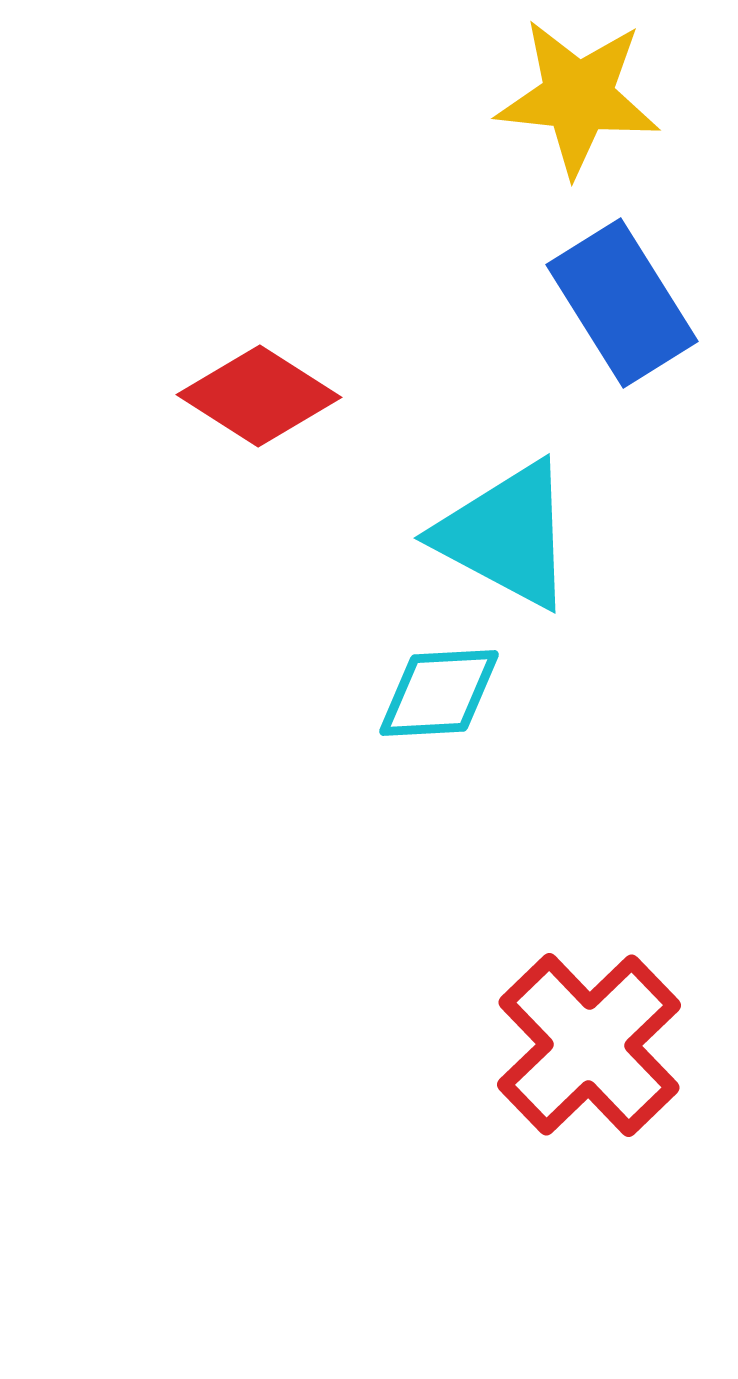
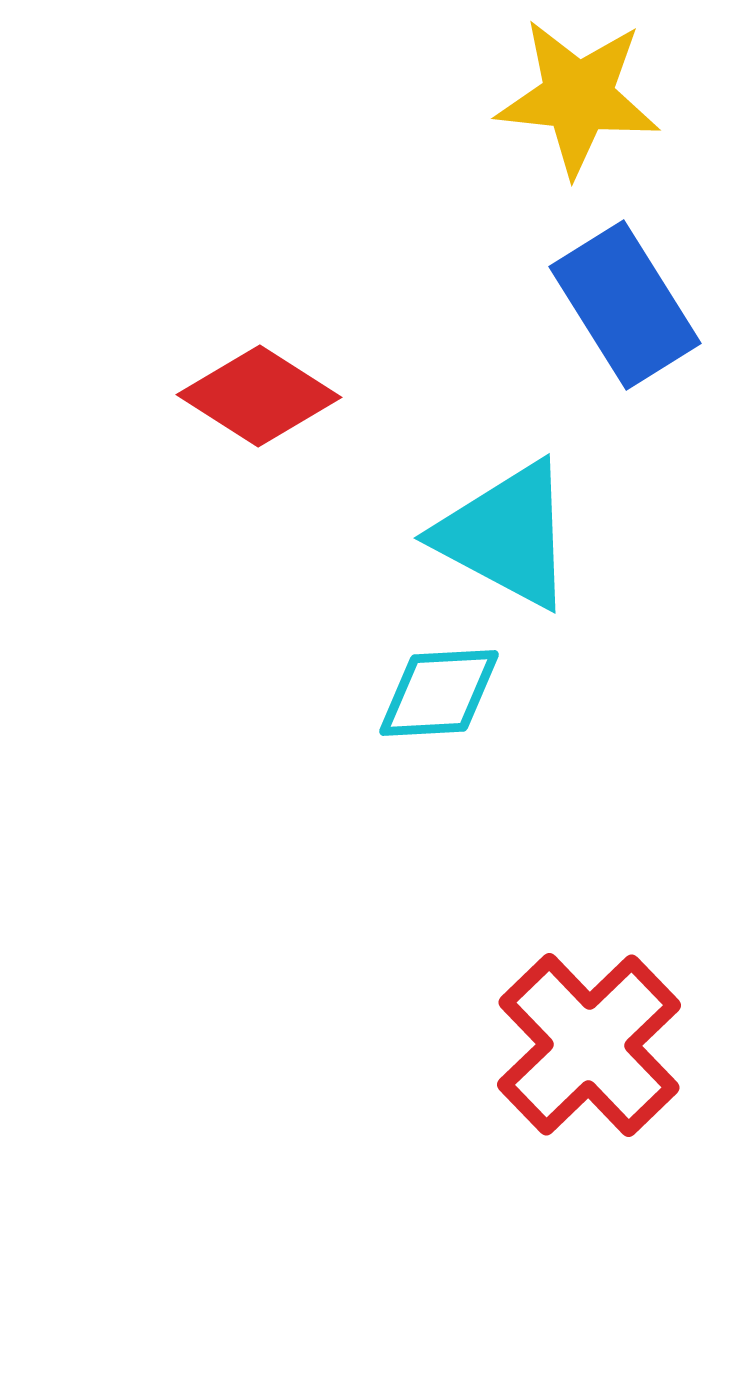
blue rectangle: moved 3 px right, 2 px down
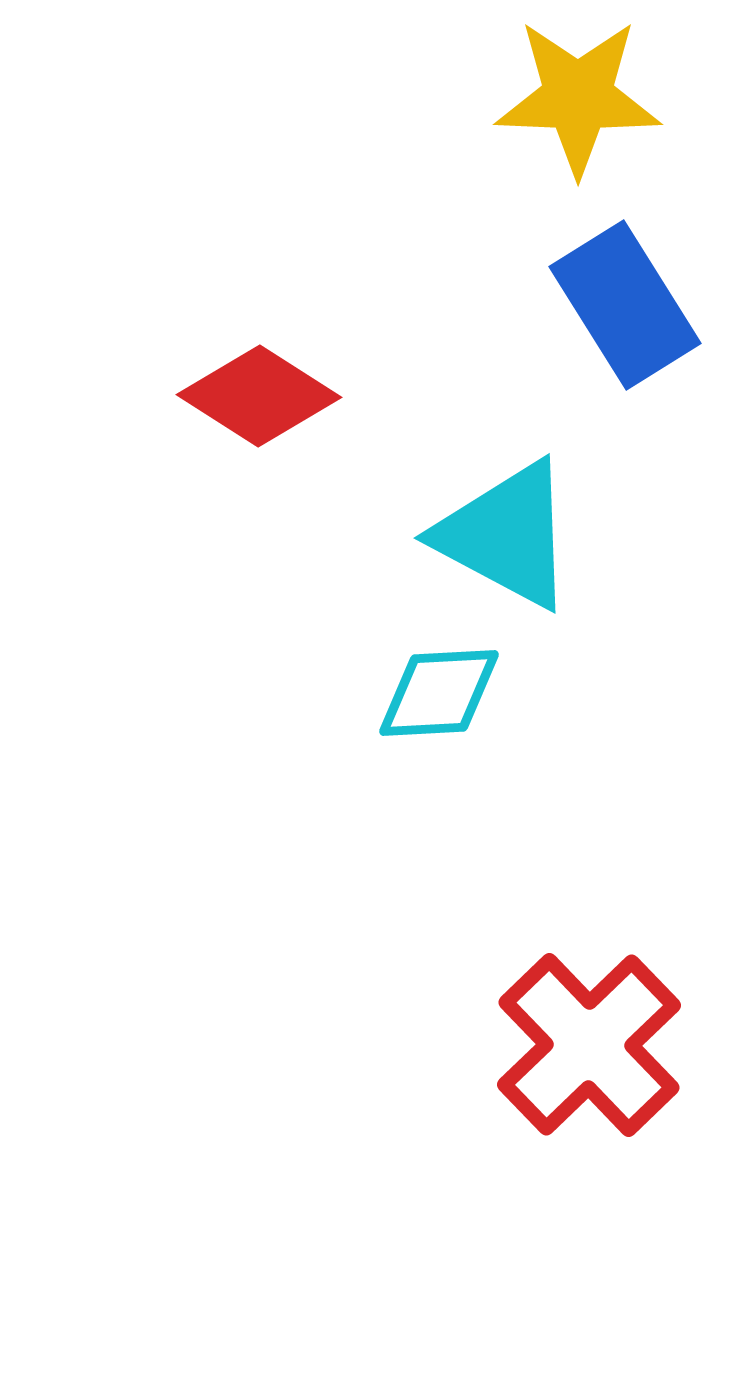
yellow star: rotated 4 degrees counterclockwise
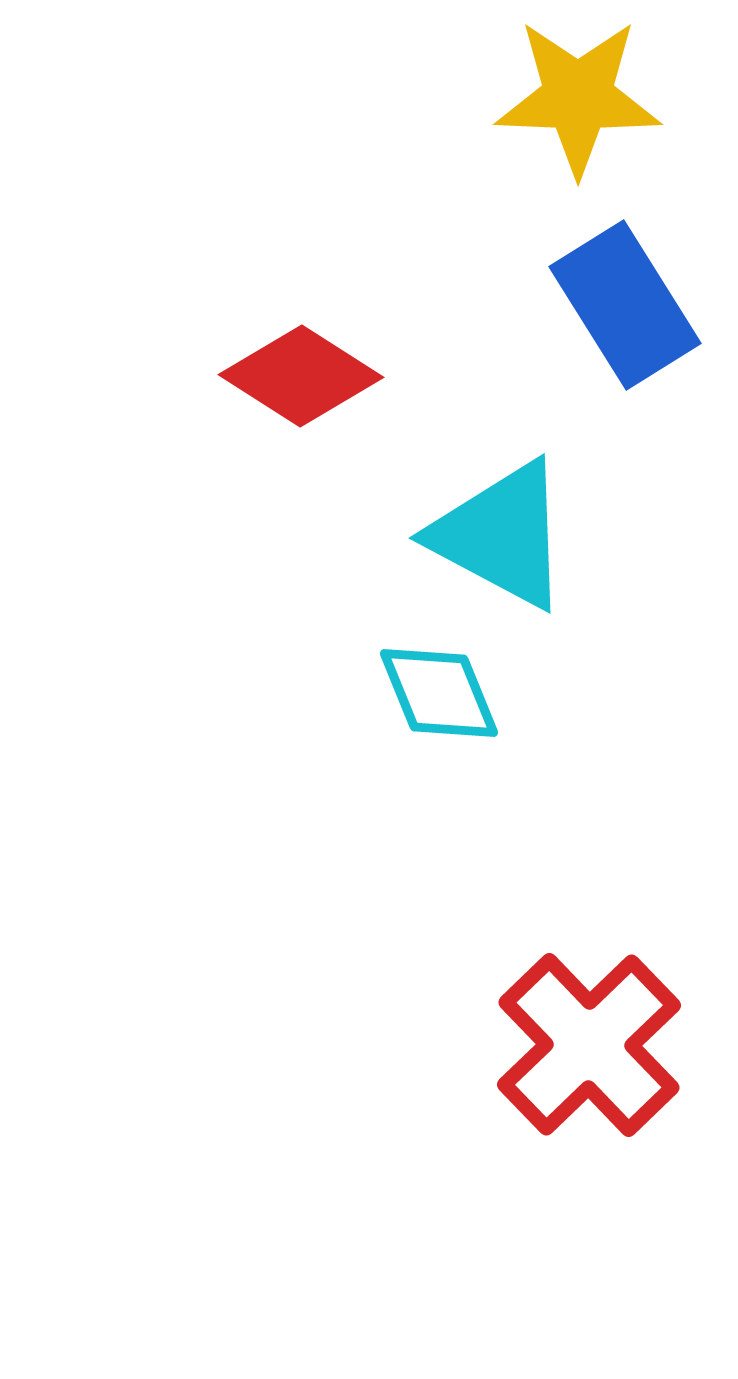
red diamond: moved 42 px right, 20 px up
cyan triangle: moved 5 px left
cyan diamond: rotated 71 degrees clockwise
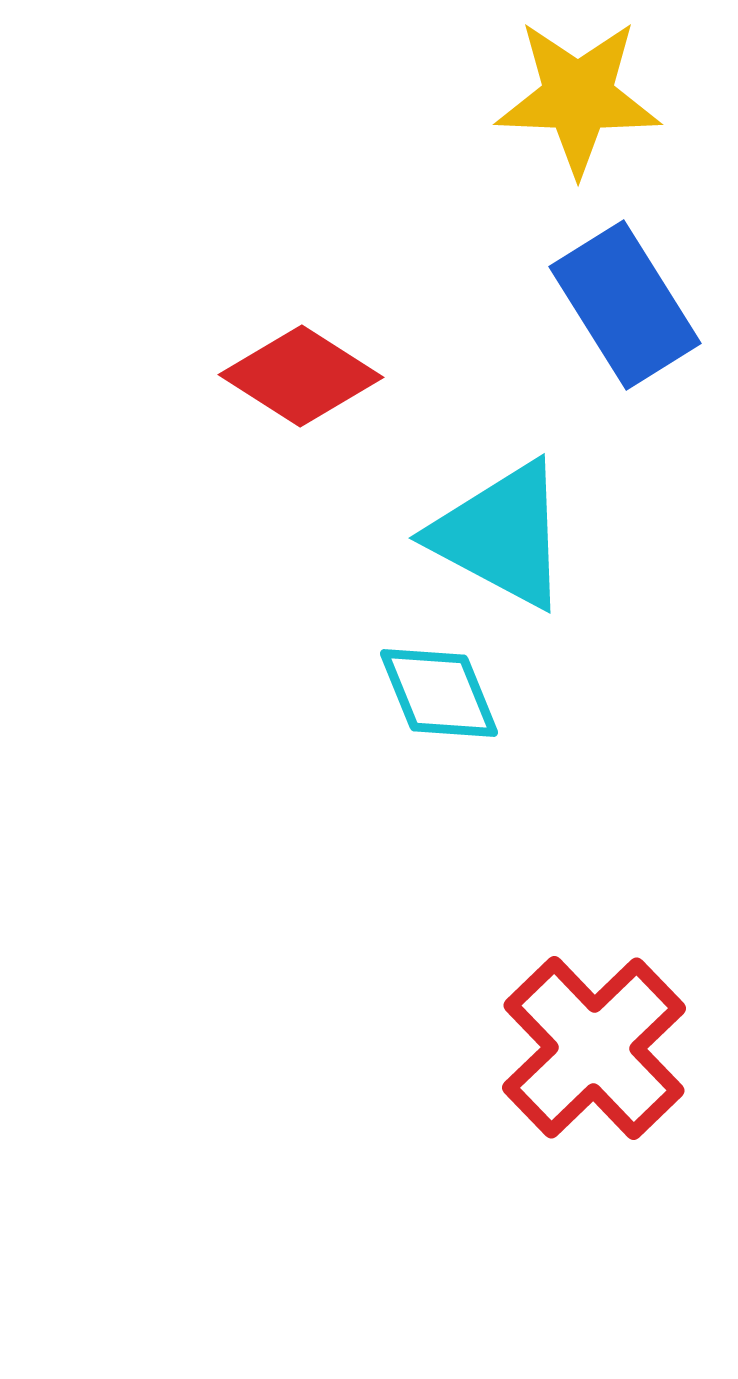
red cross: moved 5 px right, 3 px down
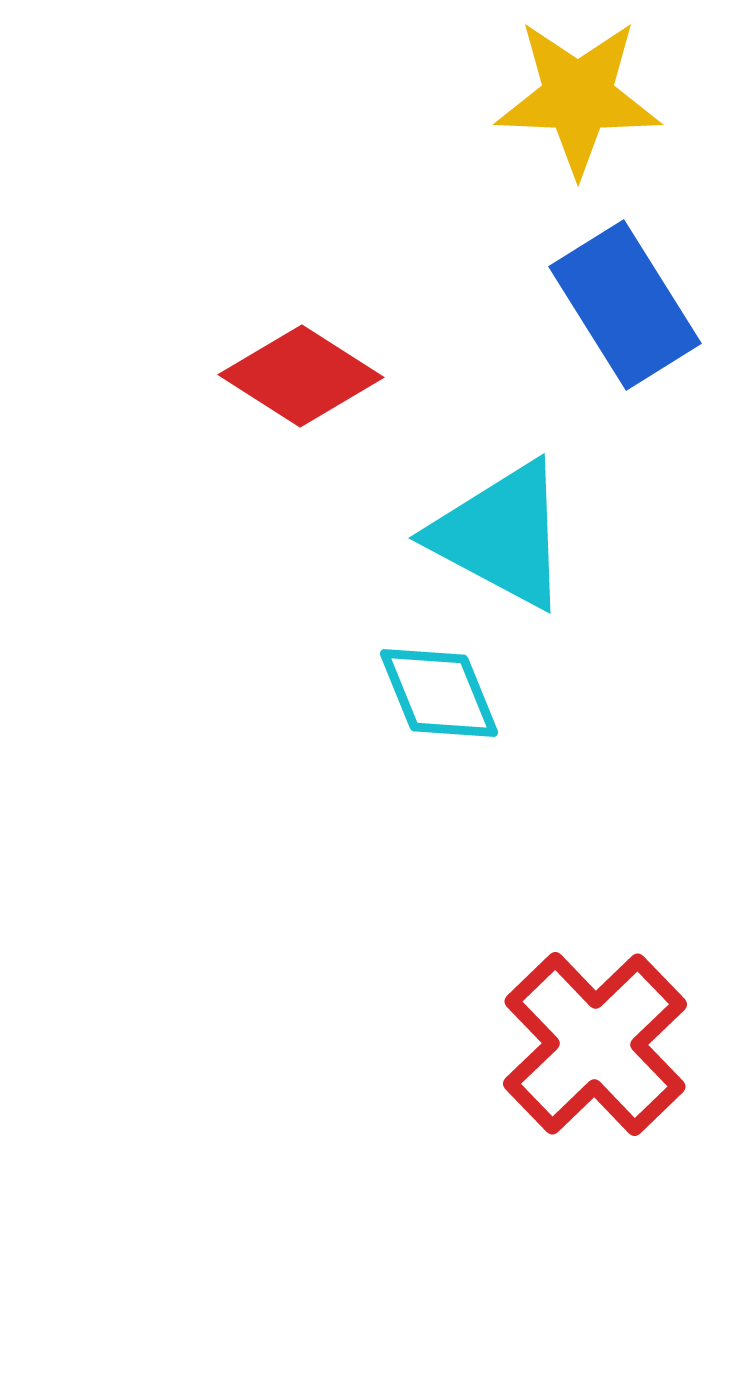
red cross: moved 1 px right, 4 px up
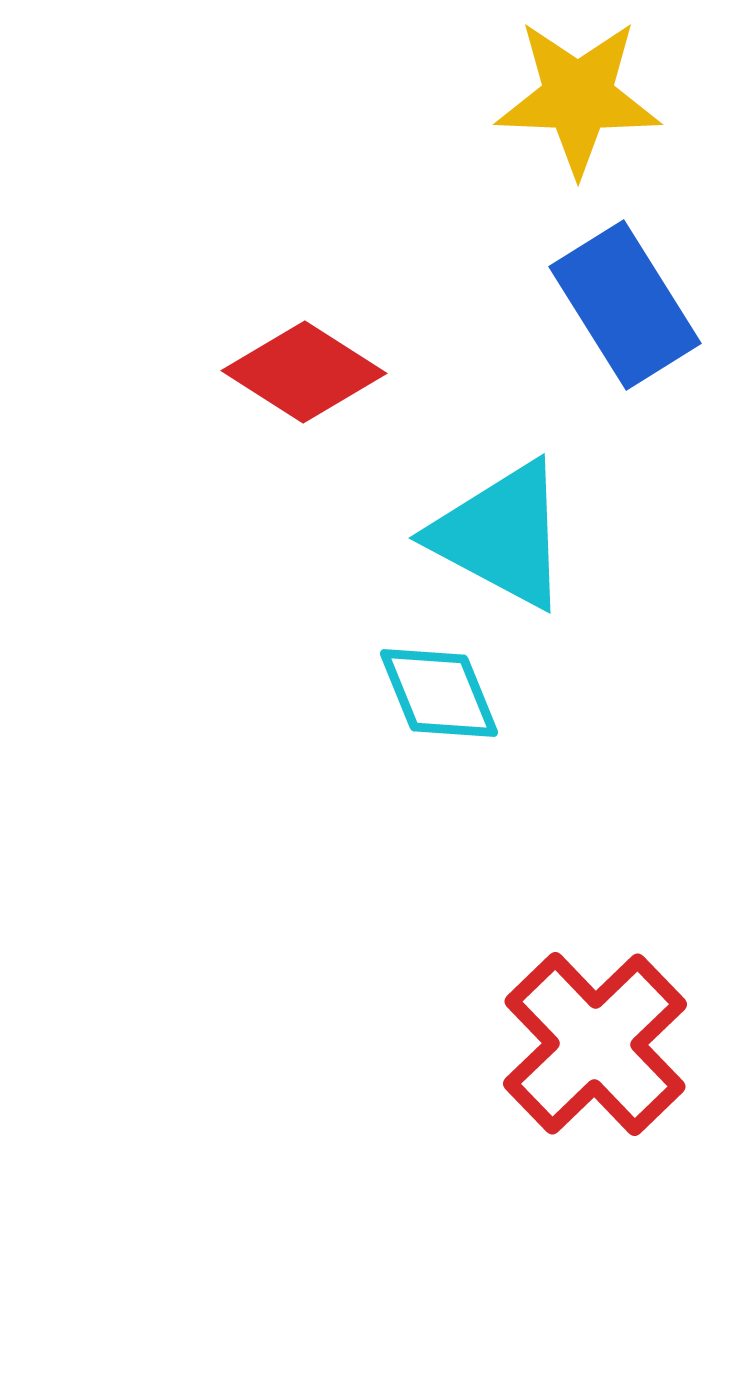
red diamond: moved 3 px right, 4 px up
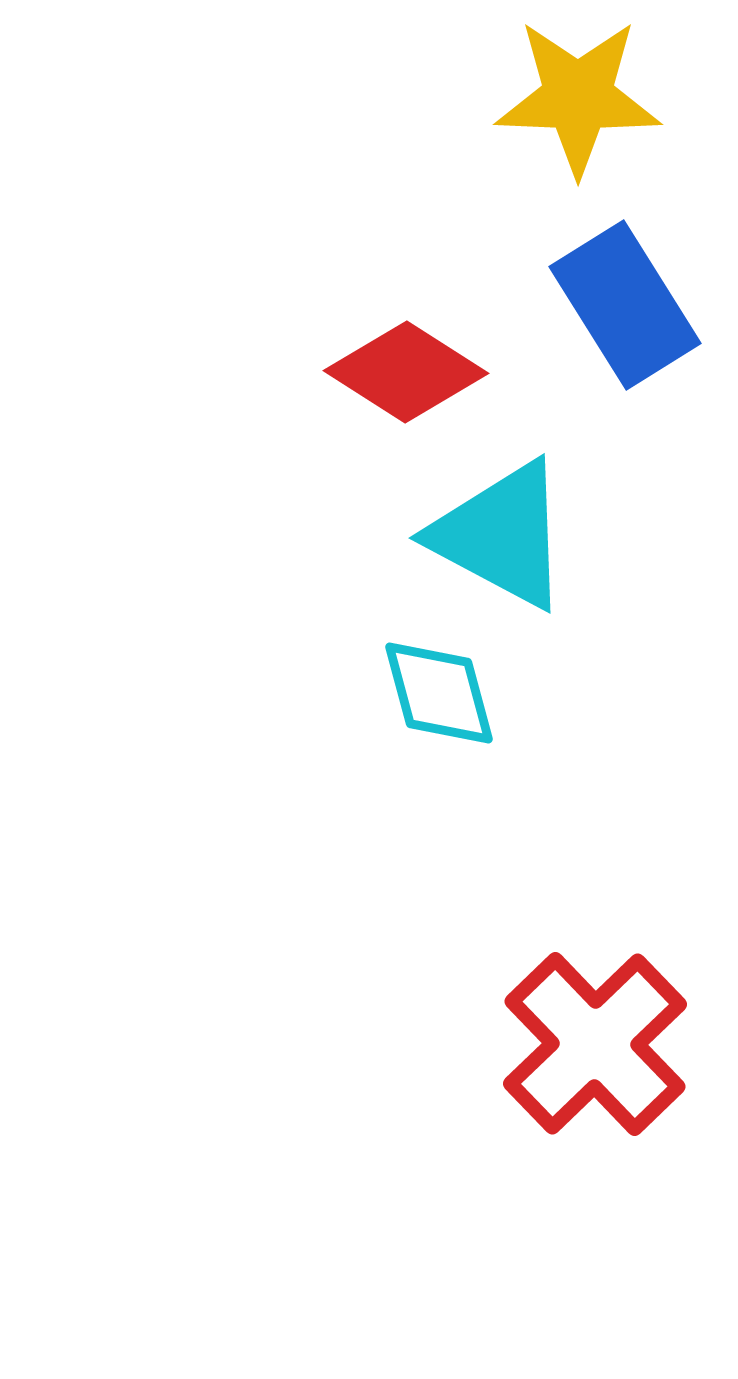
red diamond: moved 102 px right
cyan diamond: rotated 7 degrees clockwise
